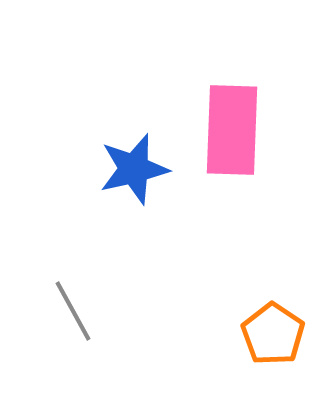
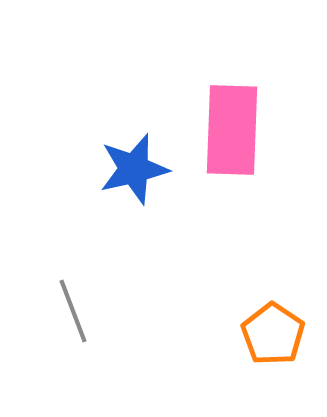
gray line: rotated 8 degrees clockwise
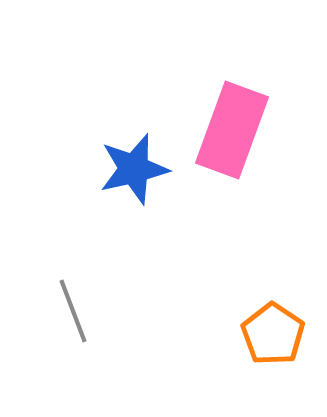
pink rectangle: rotated 18 degrees clockwise
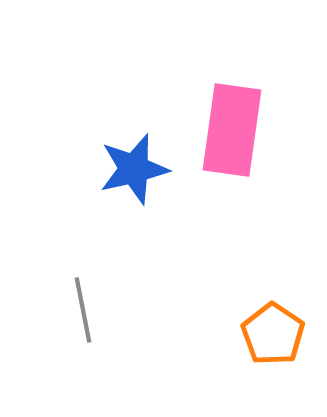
pink rectangle: rotated 12 degrees counterclockwise
gray line: moved 10 px right, 1 px up; rotated 10 degrees clockwise
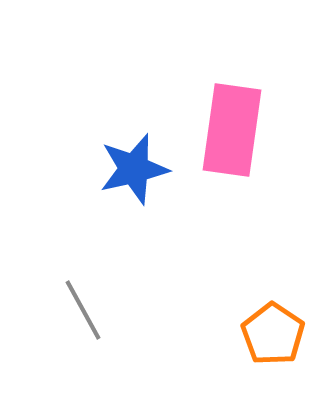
gray line: rotated 18 degrees counterclockwise
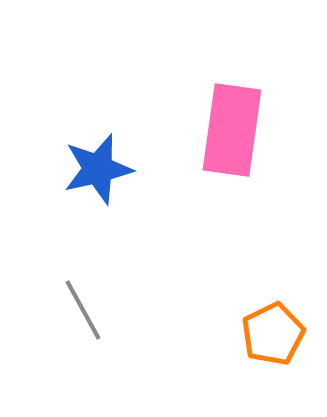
blue star: moved 36 px left
orange pentagon: rotated 12 degrees clockwise
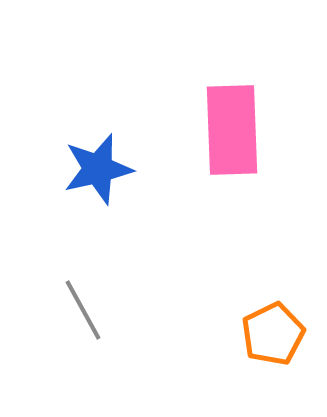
pink rectangle: rotated 10 degrees counterclockwise
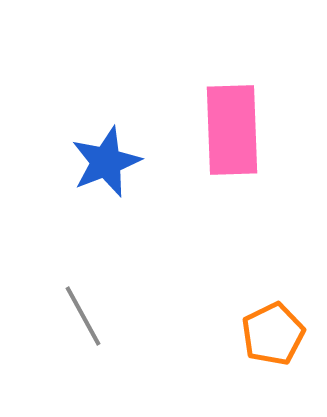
blue star: moved 8 px right, 7 px up; rotated 8 degrees counterclockwise
gray line: moved 6 px down
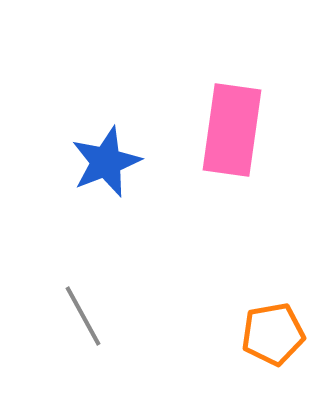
pink rectangle: rotated 10 degrees clockwise
orange pentagon: rotated 16 degrees clockwise
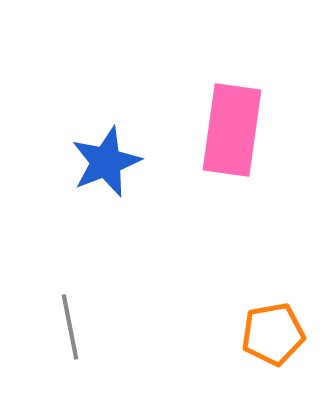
gray line: moved 13 px left, 11 px down; rotated 18 degrees clockwise
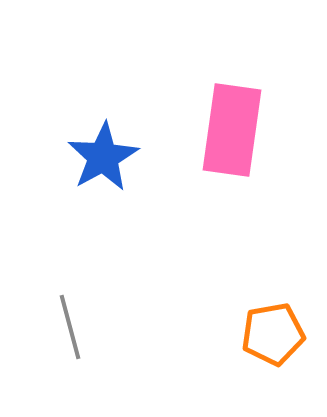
blue star: moved 3 px left, 5 px up; rotated 8 degrees counterclockwise
gray line: rotated 4 degrees counterclockwise
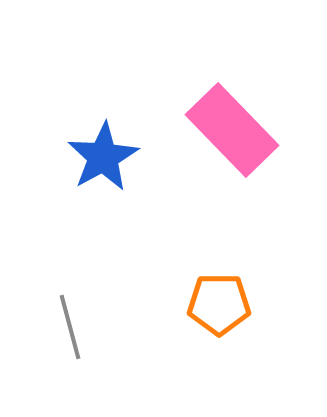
pink rectangle: rotated 52 degrees counterclockwise
orange pentagon: moved 54 px left, 30 px up; rotated 10 degrees clockwise
